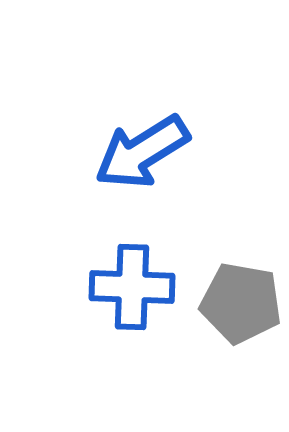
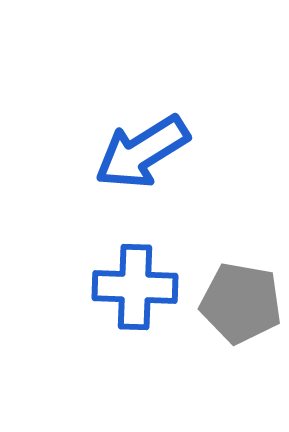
blue cross: moved 3 px right
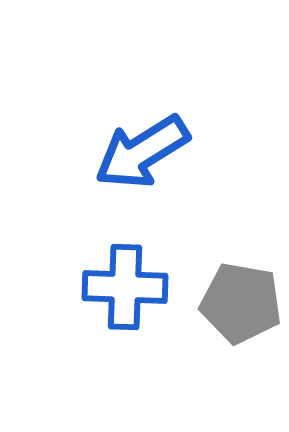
blue cross: moved 10 px left
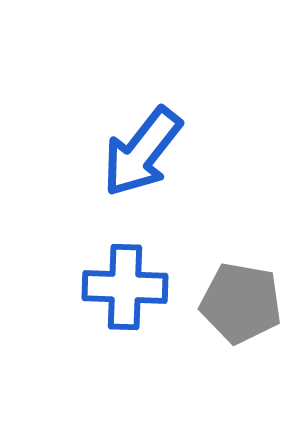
blue arrow: rotated 20 degrees counterclockwise
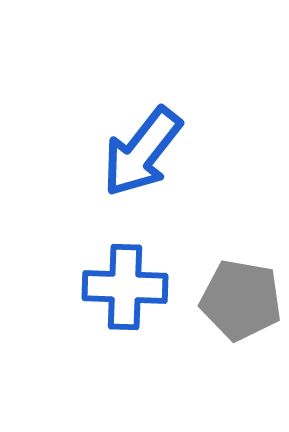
gray pentagon: moved 3 px up
